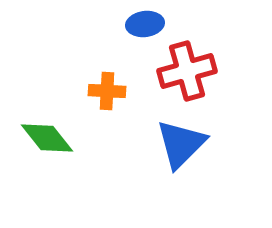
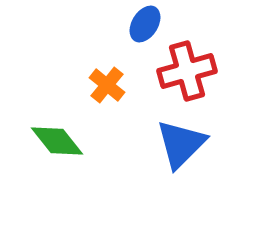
blue ellipse: rotated 51 degrees counterclockwise
orange cross: moved 6 px up; rotated 36 degrees clockwise
green diamond: moved 10 px right, 3 px down
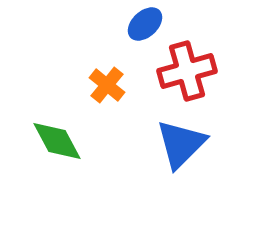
blue ellipse: rotated 15 degrees clockwise
green diamond: rotated 10 degrees clockwise
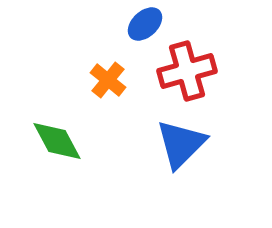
orange cross: moved 1 px right, 5 px up
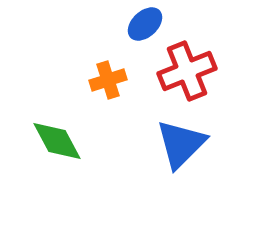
red cross: rotated 6 degrees counterclockwise
orange cross: rotated 33 degrees clockwise
